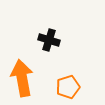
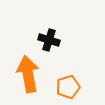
orange arrow: moved 6 px right, 4 px up
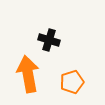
orange pentagon: moved 4 px right, 5 px up
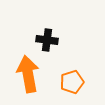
black cross: moved 2 px left; rotated 10 degrees counterclockwise
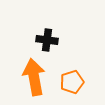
orange arrow: moved 6 px right, 3 px down
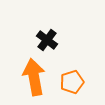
black cross: rotated 30 degrees clockwise
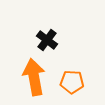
orange pentagon: rotated 20 degrees clockwise
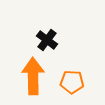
orange arrow: moved 1 px left, 1 px up; rotated 9 degrees clockwise
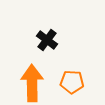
orange arrow: moved 1 px left, 7 px down
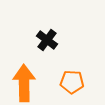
orange arrow: moved 8 px left
